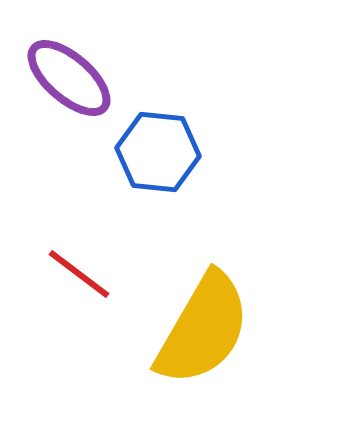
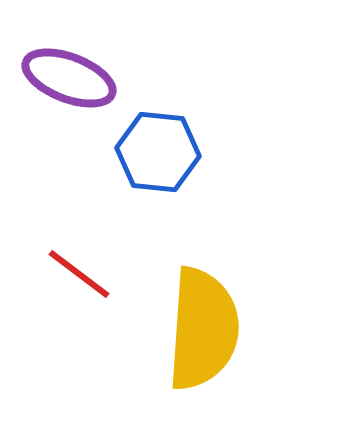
purple ellipse: rotated 20 degrees counterclockwise
yellow semicircle: rotated 26 degrees counterclockwise
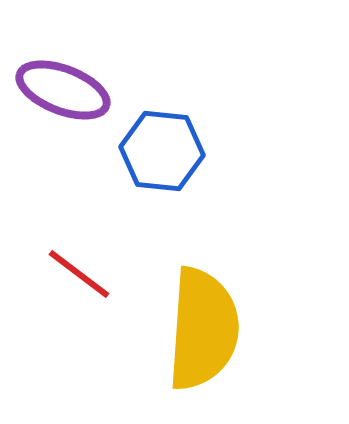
purple ellipse: moved 6 px left, 12 px down
blue hexagon: moved 4 px right, 1 px up
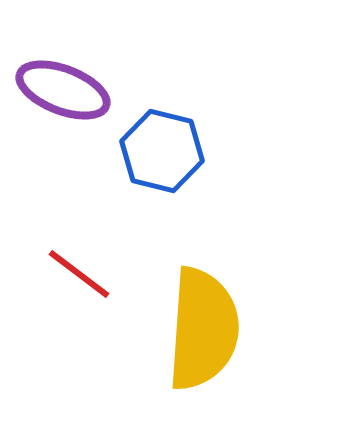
blue hexagon: rotated 8 degrees clockwise
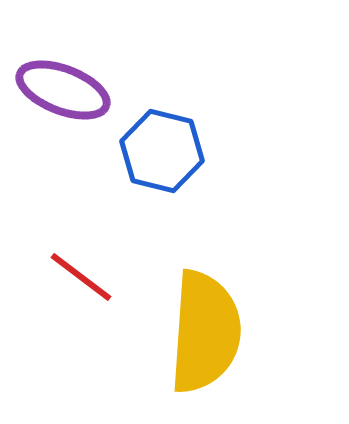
red line: moved 2 px right, 3 px down
yellow semicircle: moved 2 px right, 3 px down
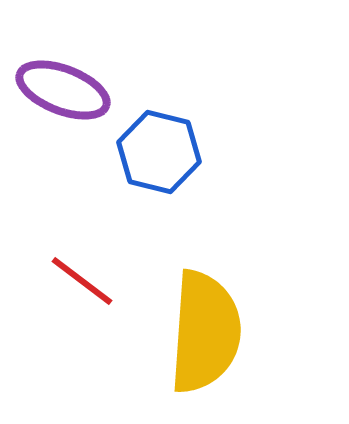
blue hexagon: moved 3 px left, 1 px down
red line: moved 1 px right, 4 px down
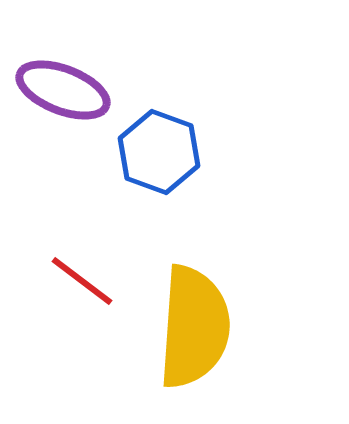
blue hexagon: rotated 6 degrees clockwise
yellow semicircle: moved 11 px left, 5 px up
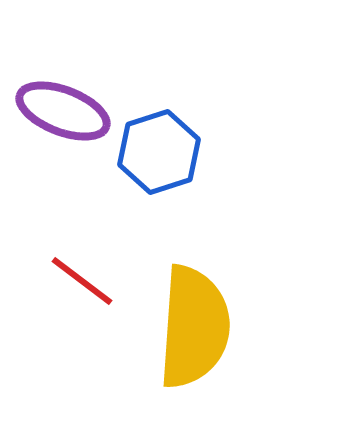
purple ellipse: moved 21 px down
blue hexagon: rotated 22 degrees clockwise
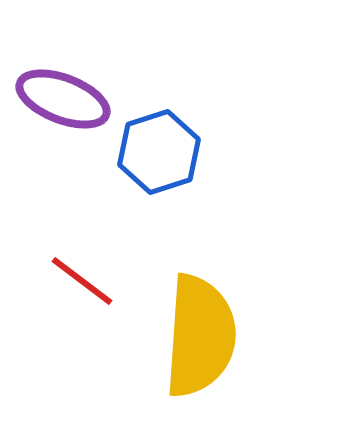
purple ellipse: moved 12 px up
yellow semicircle: moved 6 px right, 9 px down
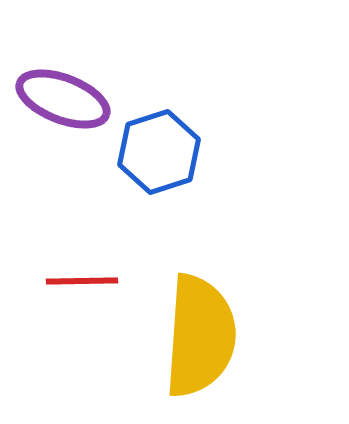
red line: rotated 38 degrees counterclockwise
